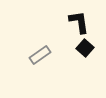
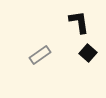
black square: moved 3 px right, 5 px down
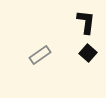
black L-shape: moved 7 px right; rotated 15 degrees clockwise
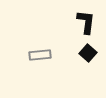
gray rectangle: rotated 30 degrees clockwise
